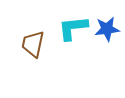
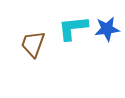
brown trapezoid: rotated 8 degrees clockwise
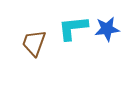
brown trapezoid: moved 1 px right, 1 px up
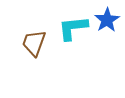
blue star: moved 9 px up; rotated 25 degrees counterclockwise
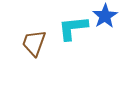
blue star: moved 2 px left, 4 px up
